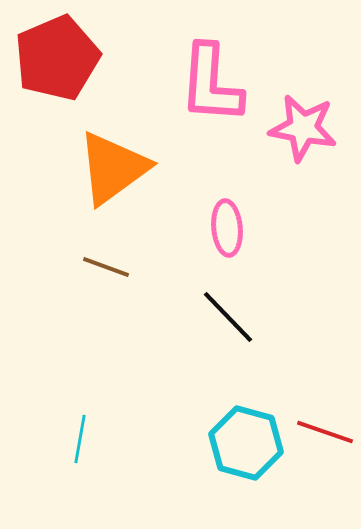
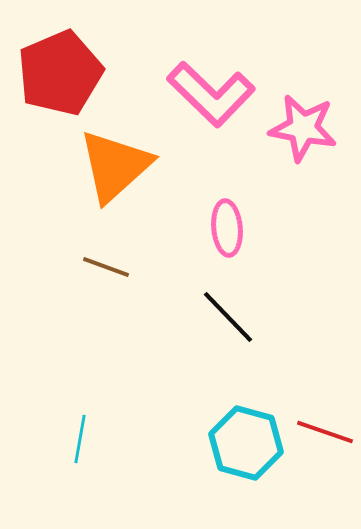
red pentagon: moved 3 px right, 15 px down
pink L-shape: moved 10 px down; rotated 50 degrees counterclockwise
orange triangle: moved 2 px right, 2 px up; rotated 6 degrees counterclockwise
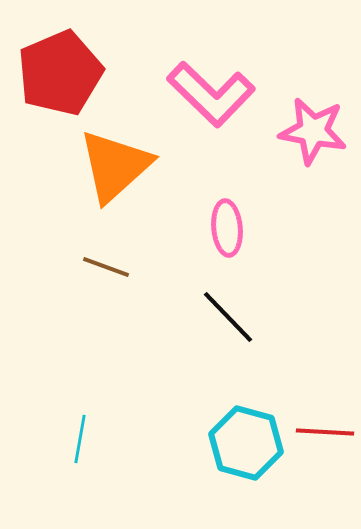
pink star: moved 10 px right, 3 px down
red line: rotated 16 degrees counterclockwise
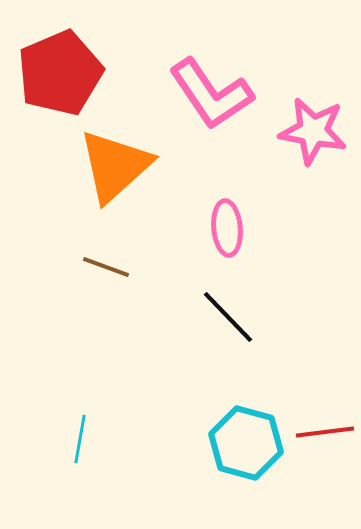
pink L-shape: rotated 12 degrees clockwise
red line: rotated 10 degrees counterclockwise
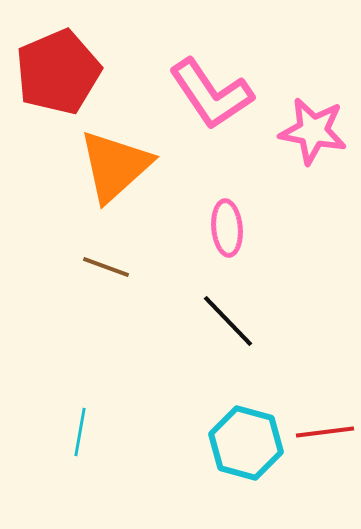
red pentagon: moved 2 px left, 1 px up
black line: moved 4 px down
cyan line: moved 7 px up
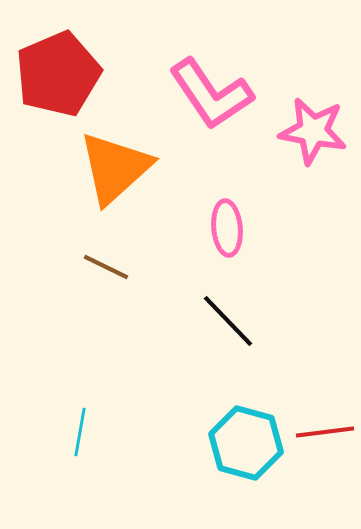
red pentagon: moved 2 px down
orange triangle: moved 2 px down
brown line: rotated 6 degrees clockwise
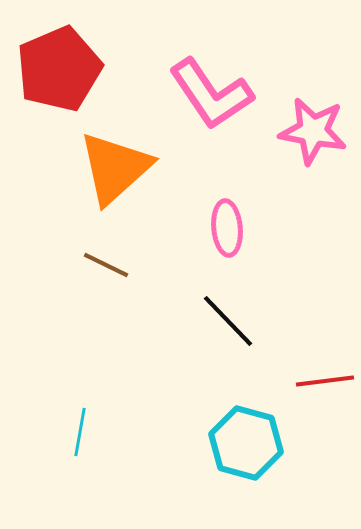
red pentagon: moved 1 px right, 5 px up
brown line: moved 2 px up
red line: moved 51 px up
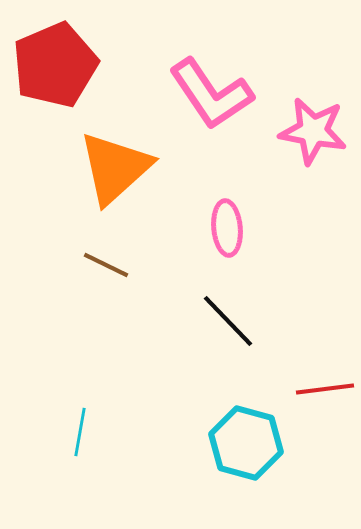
red pentagon: moved 4 px left, 4 px up
red line: moved 8 px down
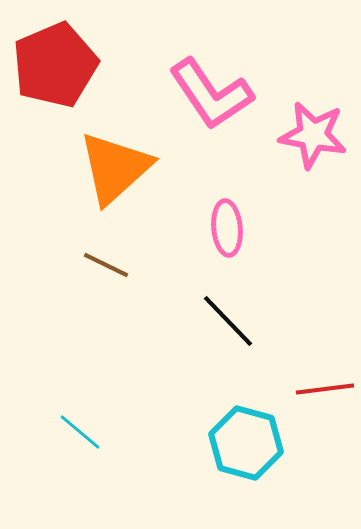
pink star: moved 4 px down
cyan line: rotated 60 degrees counterclockwise
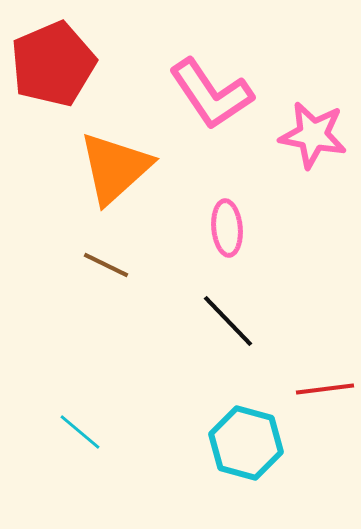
red pentagon: moved 2 px left, 1 px up
